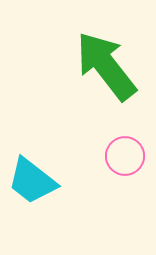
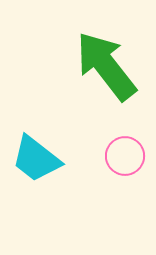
cyan trapezoid: moved 4 px right, 22 px up
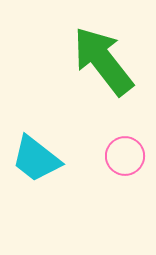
green arrow: moved 3 px left, 5 px up
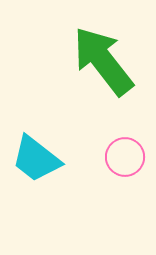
pink circle: moved 1 px down
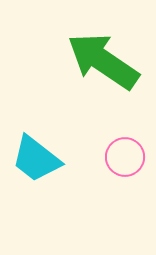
green arrow: rotated 18 degrees counterclockwise
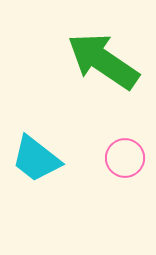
pink circle: moved 1 px down
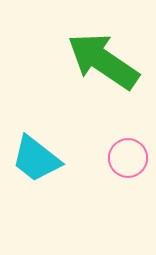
pink circle: moved 3 px right
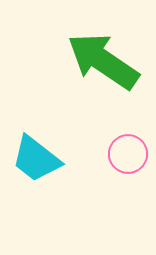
pink circle: moved 4 px up
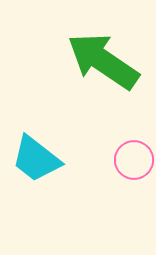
pink circle: moved 6 px right, 6 px down
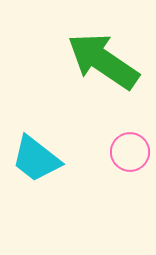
pink circle: moved 4 px left, 8 px up
